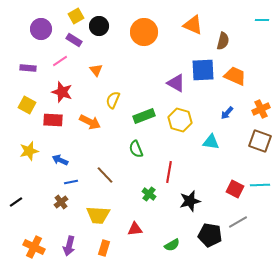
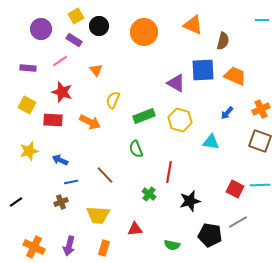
brown cross at (61, 202): rotated 16 degrees clockwise
green semicircle at (172, 245): rotated 42 degrees clockwise
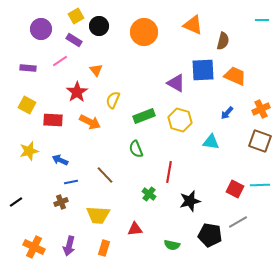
red star at (62, 92): moved 15 px right; rotated 20 degrees clockwise
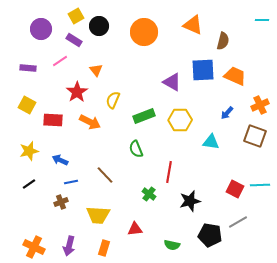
purple triangle at (176, 83): moved 4 px left, 1 px up
orange cross at (261, 109): moved 1 px left, 4 px up
yellow hexagon at (180, 120): rotated 15 degrees counterclockwise
brown square at (260, 141): moved 5 px left, 5 px up
black line at (16, 202): moved 13 px right, 18 px up
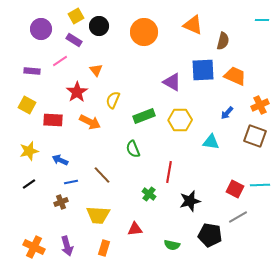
purple rectangle at (28, 68): moved 4 px right, 3 px down
green semicircle at (136, 149): moved 3 px left
brown line at (105, 175): moved 3 px left
gray line at (238, 222): moved 5 px up
purple arrow at (69, 246): moved 2 px left; rotated 30 degrees counterclockwise
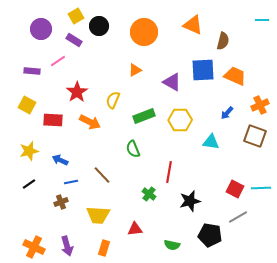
pink line at (60, 61): moved 2 px left
orange triangle at (96, 70): moved 39 px right; rotated 40 degrees clockwise
cyan line at (260, 185): moved 1 px right, 3 px down
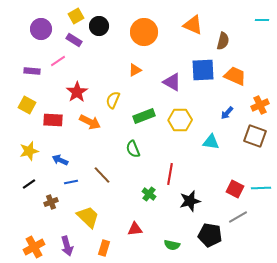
red line at (169, 172): moved 1 px right, 2 px down
brown cross at (61, 202): moved 10 px left
yellow trapezoid at (98, 215): moved 10 px left, 2 px down; rotated 140 degrees counterclockwise
orange cross at (34, 247): rotated 35 degrees clockwise
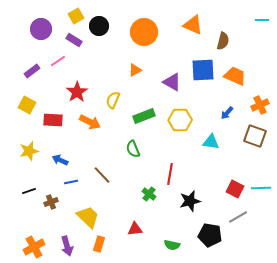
purple rectangle at (32, 71): rotated 42 degrees counterclockwise
black line at (29, 184): moved 7 px down; rotated 16 degrees clockwise
orange rectangle at (104, 248): moved 5 px left, 4 px up
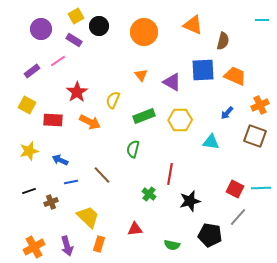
orange triangle at (135, 70): moved 6 px right, 5 px down; rotated 40 degrees counterclockwise
green semicircle at (133, 149): rotated 36 degrees clockwise
gray line at (238, 217): rotated 18 degrees counterclockwise
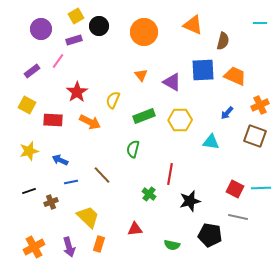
cyan line at (262, 20): moved 2 px left, 3 px down
purple rectangle at (74, 40): rotated 49 degrees counterclockwise
pink line at (58, 61): rotated 21 degrees counterclockwise
gray line at (238, 217): rotated 60 degrees clockwise
purple arrow at (67, 246): moved 2 px right, 1 px down
